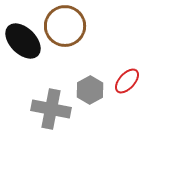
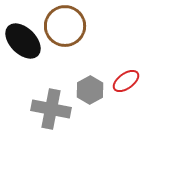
red ellipse: moved 1 px left; rotated 12 degrees clockwise
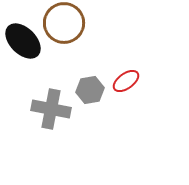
brown circle: moved 1 px left, 3 px up
gray hexagon: rotated 20 degrees clockwise
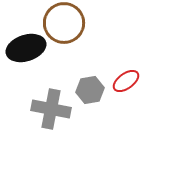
black ellipse: moved 3 px right, 7 px down; rotated 63 degrees counterclockwise
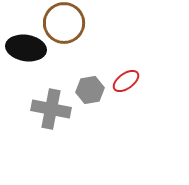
black ellipse: rotated 27 degrees clockwise
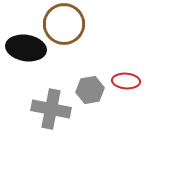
brown circle: moved 1 px down
red ellipse: rotated 40 degrees clockwise
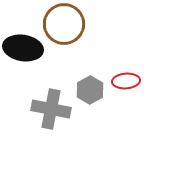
black ellipse: moved 3 px left
red ellipse: rotated 8 degrees counterclockwise
gray hexagon: rotated 20 degrees counterclockwise
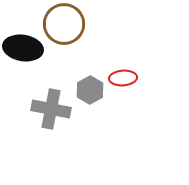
red ellipse: moved 3 px left, 3 px up
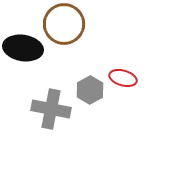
red ellipse: rotated 20 degrees clockwise
